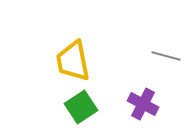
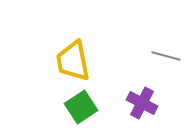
purple cross: moved 1 px left, 1 px up
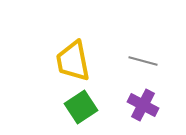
gray line: moved 23 px left, 5 px down
purple cross: moved 1 px right, 2 px down
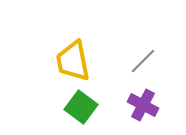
gray line: rotated 60 degrees counterclockwise
green square: rotated 20 degrees counterclockwise
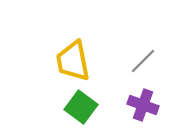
purple cross: rotated 8 degrees counterclockwise
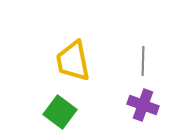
gray line: rotated 44 degrees counterclockwise
green square: moved 21 px left, 5 px down
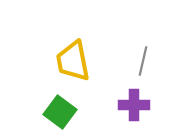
gray line: rotated 12 degrees clockwise
purple cross: moved 9 px left; rotated 20 degrees counterclockwise
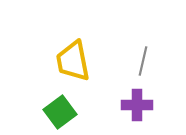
purple cross: moved 3 px right
green square: rotated 16 degrees clockwise
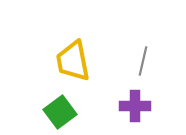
purple cross: moved 2 px left, 1 px down
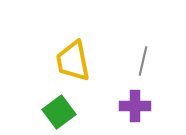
green square: moved 1 px left
